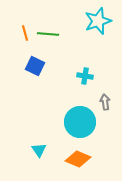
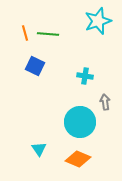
cyan triangle: moved 1 px up
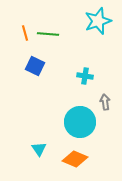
orange diamond: moved 3 px left
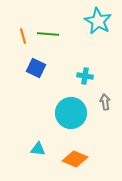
cyan star: rotated 24 degrees counterclockwise
orange line: moved 2 px left, 3 px down
blue square: moved 1 px right, 2 px down
cyan circle: moved 9 px left, 9 px up
cyan triangle: moved 1 px left; rotated 49 degrees counterclockwise
